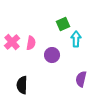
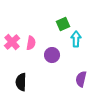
black semicircle: moved 1 px left, 3 px up
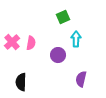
green square: moved 7 px up
purple circle: moved 6 px right
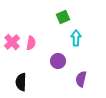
cyan arrow: moved 1 px up
purple circle: moved 6 px down
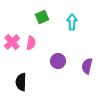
green square: moved 21 px left
cyan arrow: moved 4 px left, 16 px up
purple semicircle: moved 6 px right, 13 px up
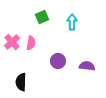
purple semicircle: rotated 84 degrees clockwise
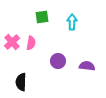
green square: rotated 16 degrees clockwise
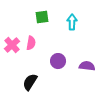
pink cross: moved 3 px down
black semicircle: moved 9 px right; rotated 30 degrees clockwise
